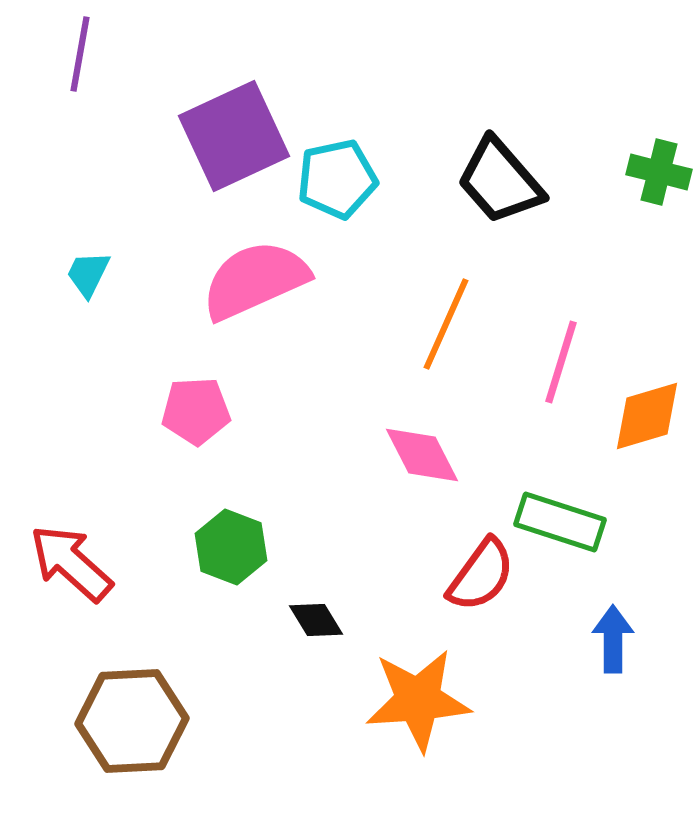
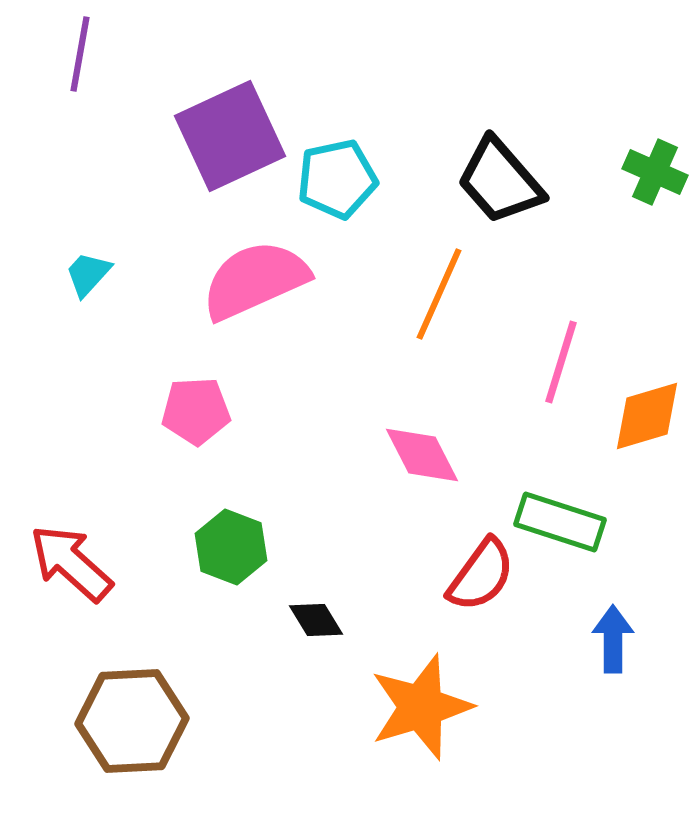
purple square: moved 4 px left
green cross: moved 4 px left; rotated 10 degrees clockwise
cyan trapezoid: rotated 16 degrees clockwise
orange line: moved 7 px left, 30 px up
orange star: moved 3 px right, 7 px down; rotated 13 degrees counterclockwise
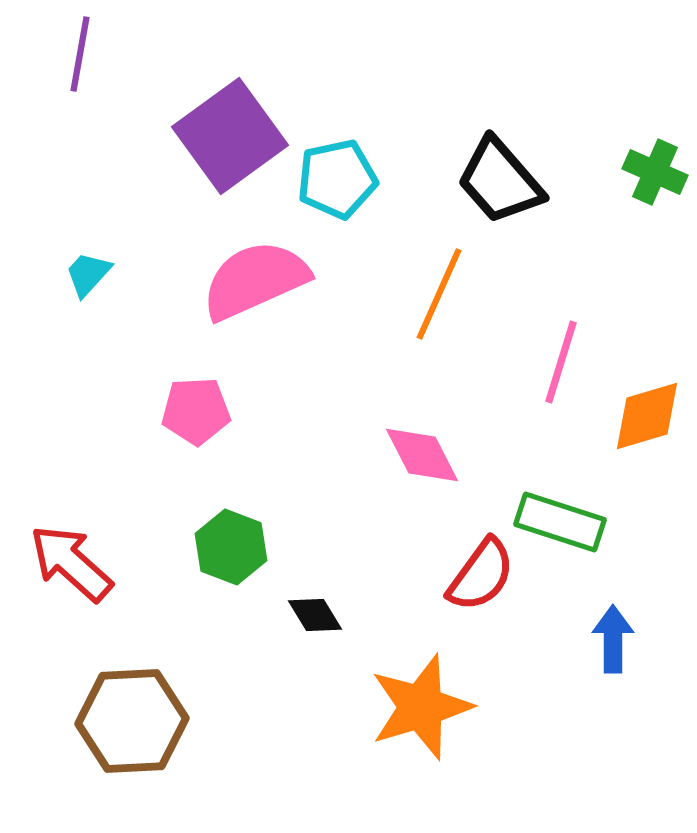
purple square: rotated 11 degrees counterclockwise
black diamond: moved 1 px left, 5 px up
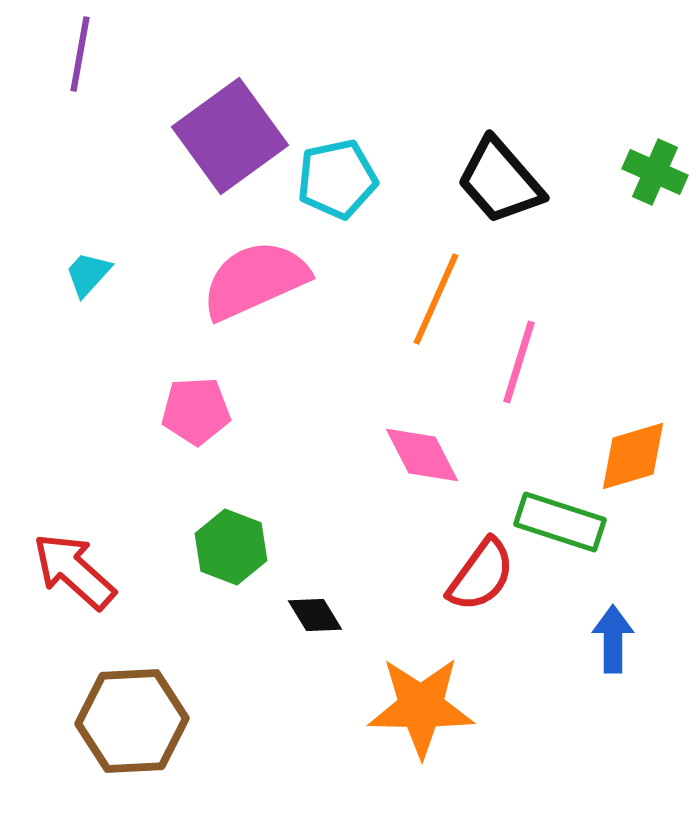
orange line: moved 3 px left, 5 px down
pink line: moved 42 px left
orange diamond: moved 14 px left, 40 px down
red arrow: moved 3 px right, 8 px down
orange star: rotated 18 degrees clockwise
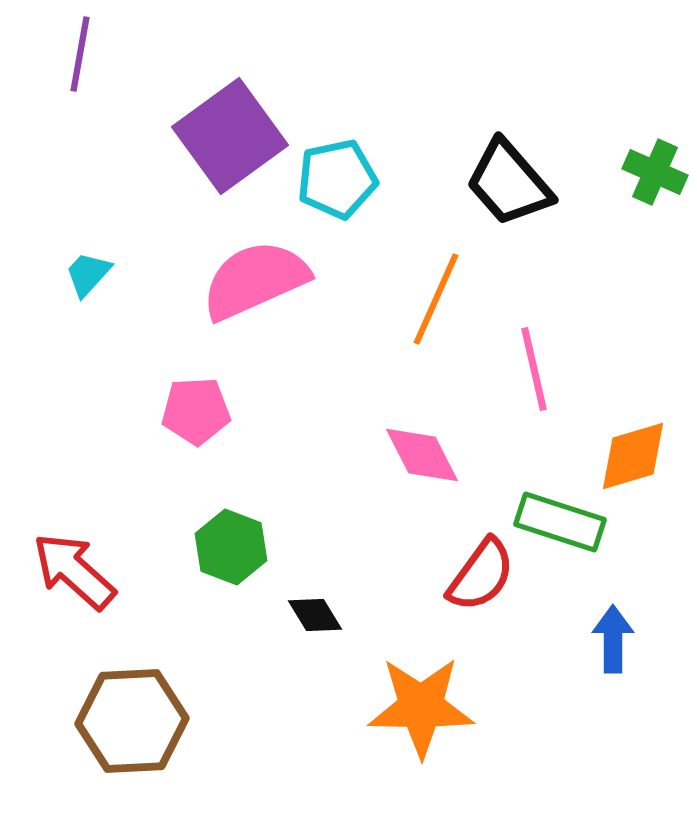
black trapezoid: moved 9 px right, 2 px down
pink line: moved 15 px right, 7 px down; rotated 30 degrees counterclockwise
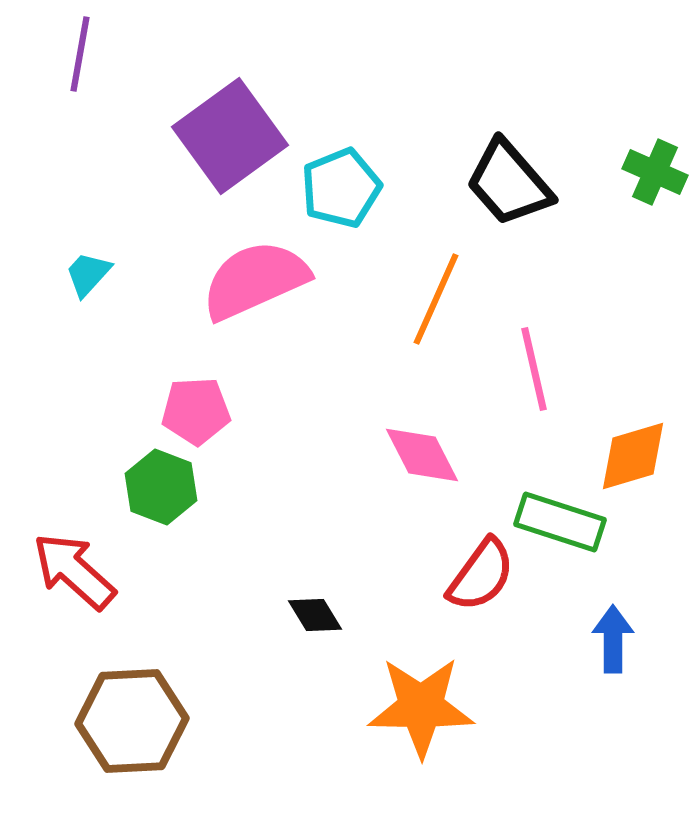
cyan pentagon: moved 4 px right, 9 px down; rotated 10 degrees counterclockwise
green hexagon: moved 70 px left, 60 px up
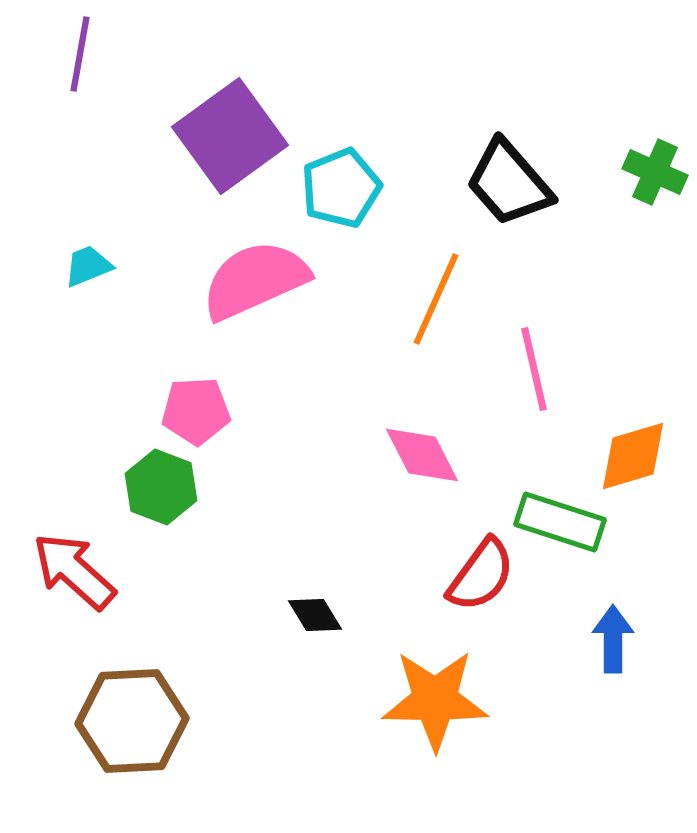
cyan trapezoid: moved 8 px up; rotated 26 degrees clockwise
orange star: moved 14 px right, 7 px up
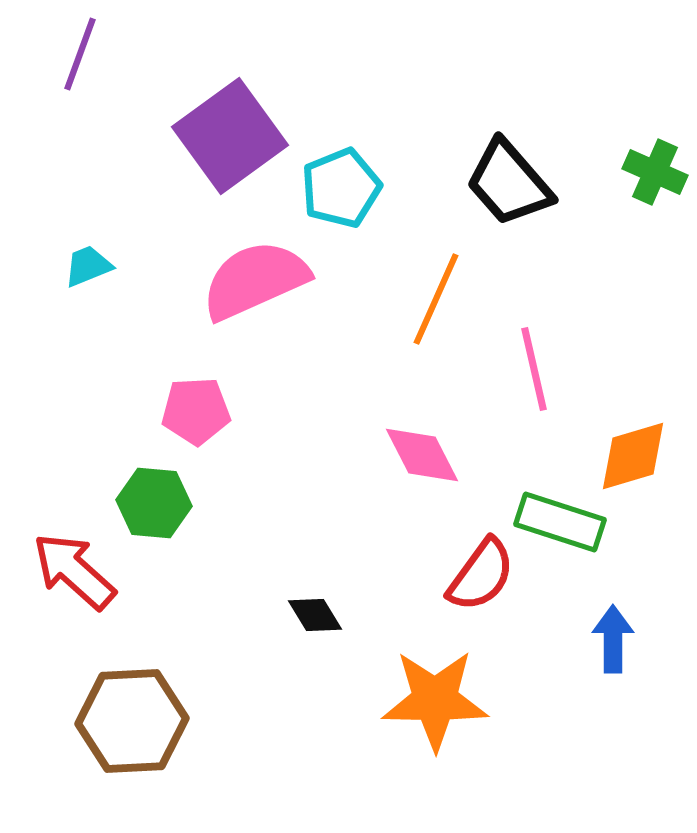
purple line: rotated 10 degrees clockwise
green hexagon: moved 7 px left, 16 px down; rotated 16 degrees counterclockwise
